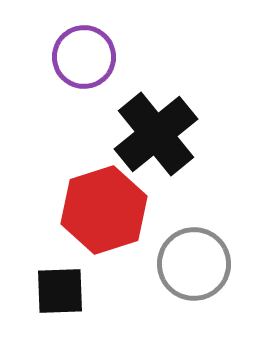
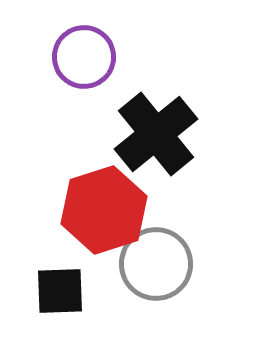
gray circle: moved 38 px left
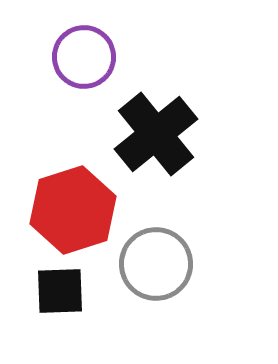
red hexagon: moved 31 px left
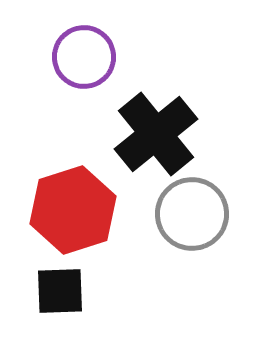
gray circle: moved 36 px right, 50 px up
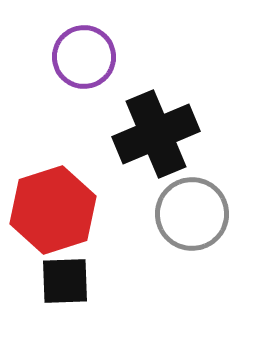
black cross: rotated 16 degrees clockwise
red hexagon: moved 20 px left
black square: moved 5 px right, 10 px up
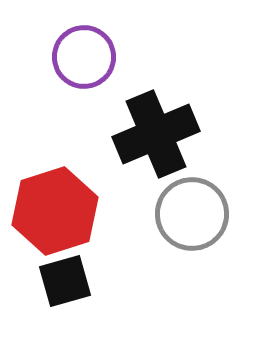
red hexagon: moved 2 px right, 1 px down
black square: rotated 14 degrees counterclockwise
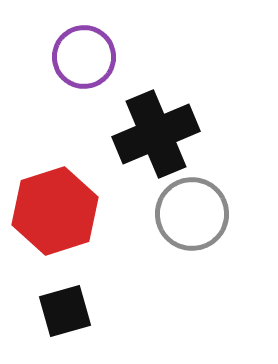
black square: moved 30 px down
